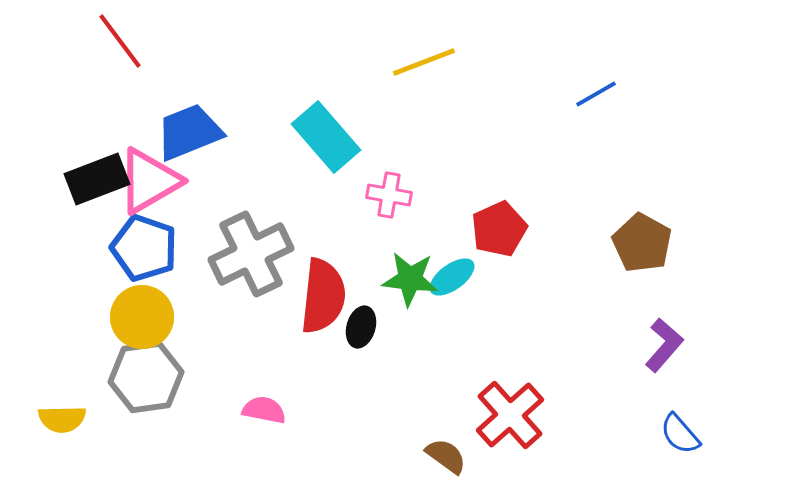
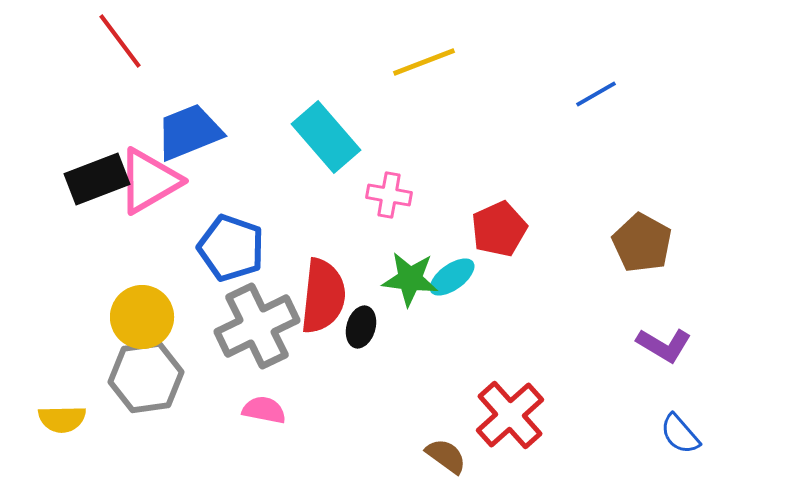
blue pentagon: moved 87 px right
gray cross: moved 6 px right, 72 px down
purple L-shape: rotated 80 degrees clockwise
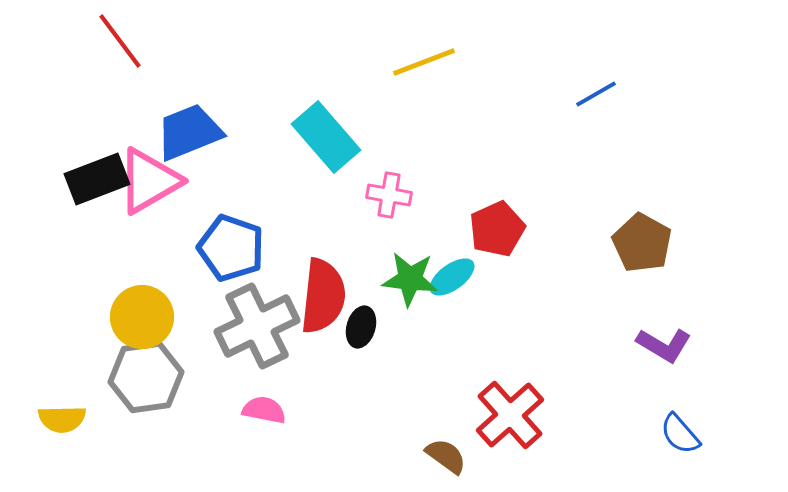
red pentagon: moved 2 px left
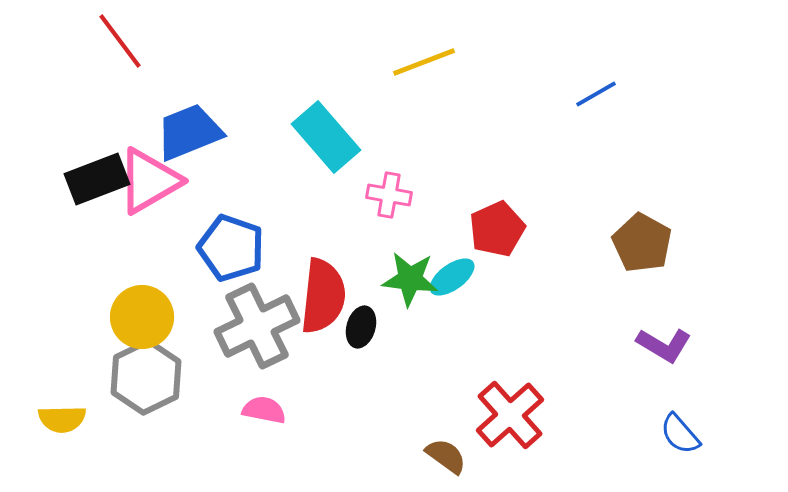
gray hexagon: rotated 18 degrees counterclockwise
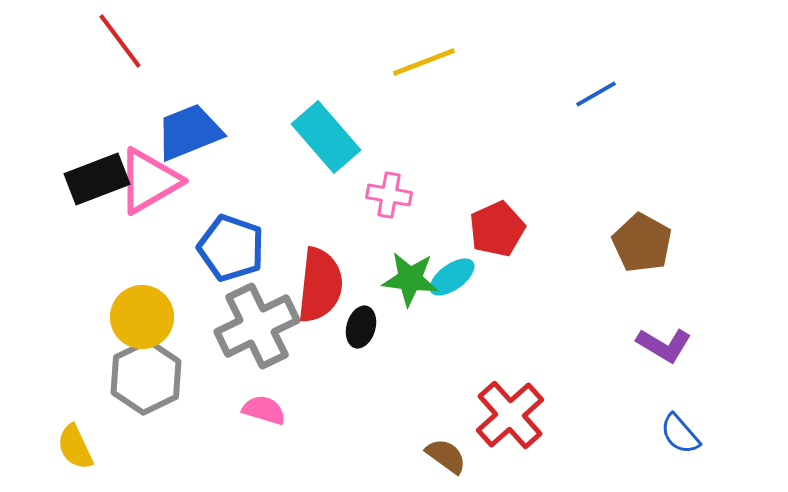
red semicircle: moved 3 px left, 11 px up
pink semicircle: rotated 6 degrees clockwise
yellow semicircle: moved 13 px right, 28 px down; rotated 66 degrees clockwise
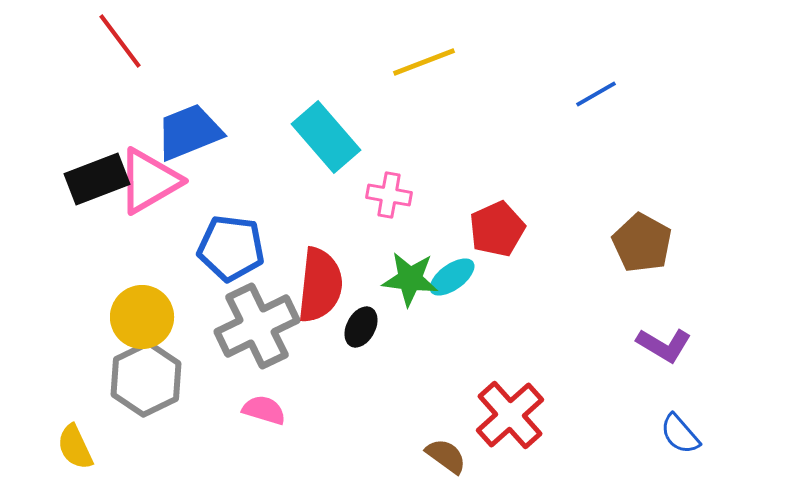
blue pentagon: rotated 12 degrees counterclockwise
black ellipse: rotated 12 degrees clockwise
gray hexagon: moved 2 px down
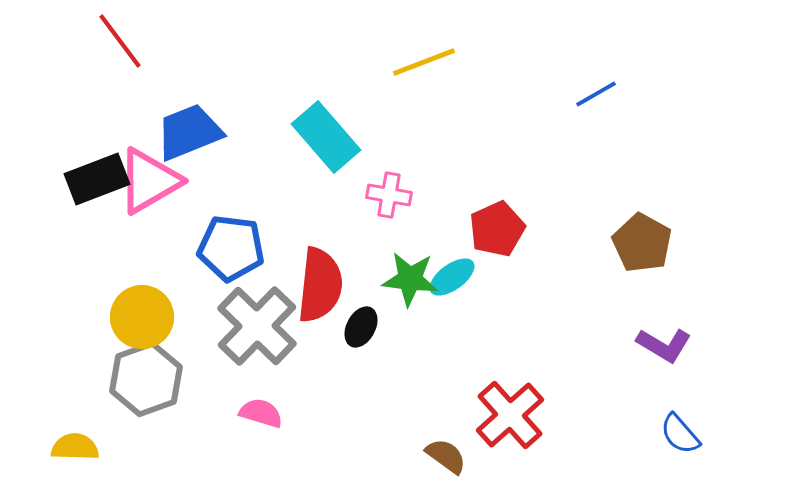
gray cross: rotated 20 degrees counterclockwise
gray hexagon: rotated 6 degrees clockwise
pink semicircle: moved 3 px left, 3 px down
yellow semicircle: rotated 117 degrees clockwise
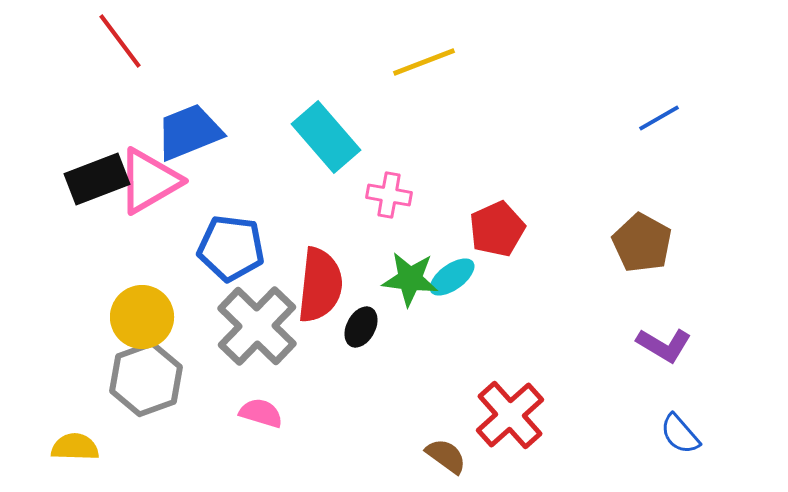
blue line: moved 63 px right, 24 px down
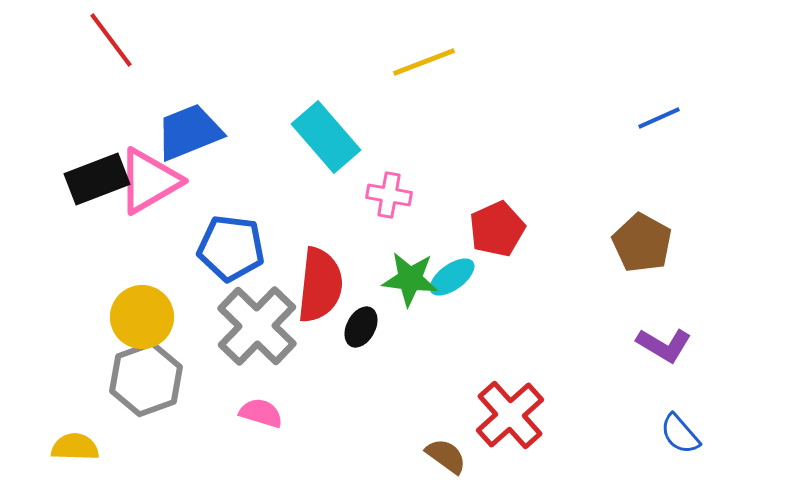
red line: moved 9 px left, 1 px up
blue line: rotated 6 degrees clockwise
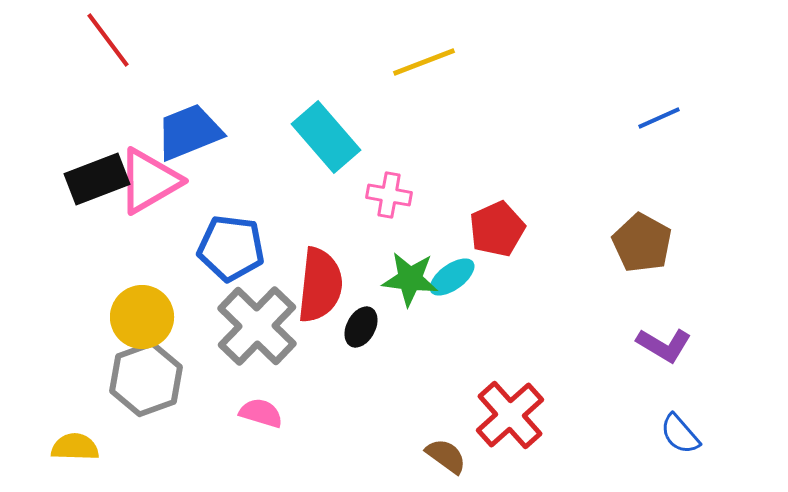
red line: moved 3 px left
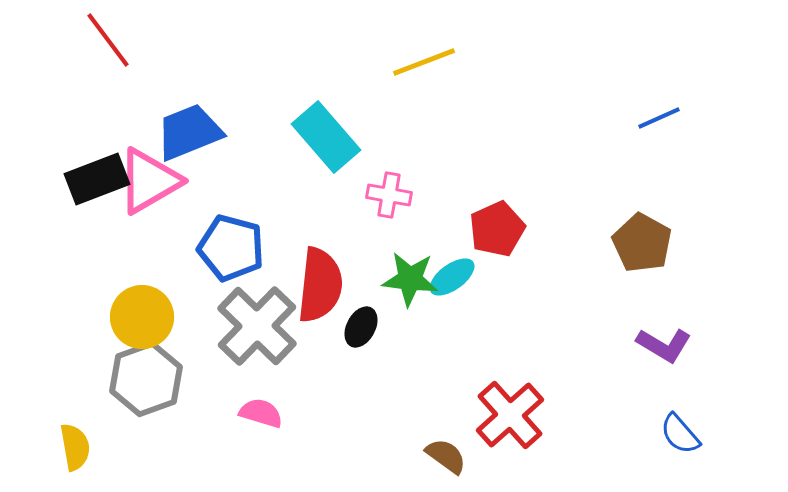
blue pentagon: rotated 8 degrees clockwise
yellow semicircle: rotated 78 degrees clockwise
